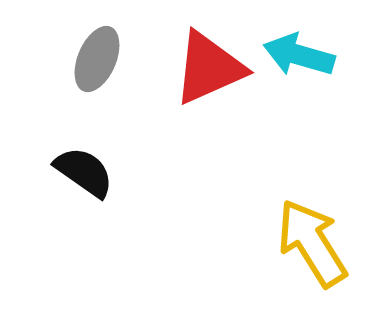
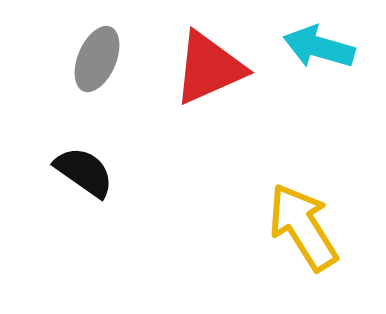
cyan arrow: moved 20 px right, 8 px up
yellow arrow: moved 9 px left, 16 px up
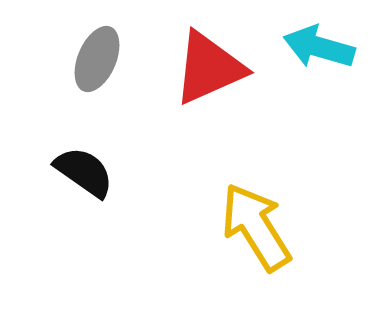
yellow arrow: moved 47 px left
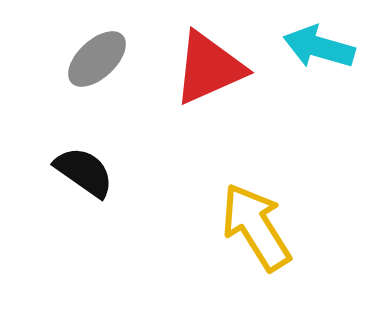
gray ellipse: rotated 24 degrees clockwise
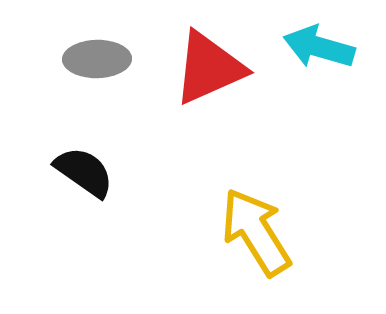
gray ellipse: rotated 42 degrees clockwise
yellow arrow: moved 5 px down
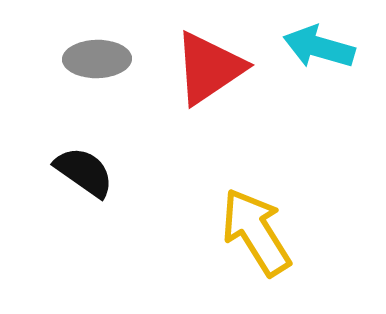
red triangle: rotated 10 degrees counterclockwise
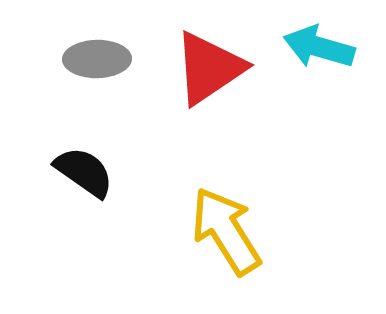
yellow arrow: moved 30 px left, 1 px up
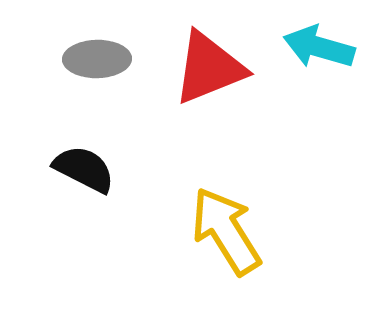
red triangle: rotated 12 degrees clockwise
black semicircle: moved 3 px up; rotated 8 degrees counterclockwise
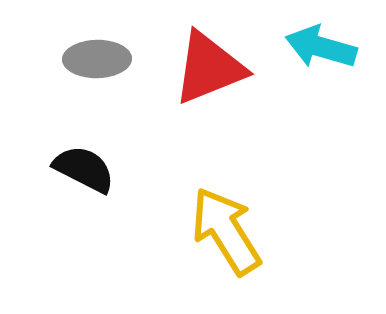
cyan arrow: moved 2 px right
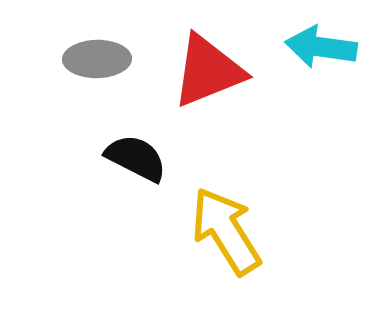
cyan arrow: rotated 8 degrees counterclockwise
red triangle: moved 1 px left, 3 px down
black semicircle: moved 52 px right, 11 px up
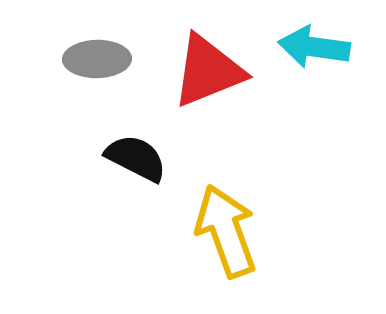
cyan arrow: moved 7 px left
yellow arrow: rotated 12 degrees clockwise
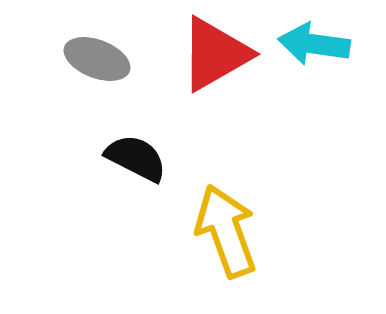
cyan arrow: moved 3 px up
gray ellipse: rotated 22 degrees clockwise
red triangle: moved 7 px right, 17 px up; rotated 8 degrees counterclockwise
